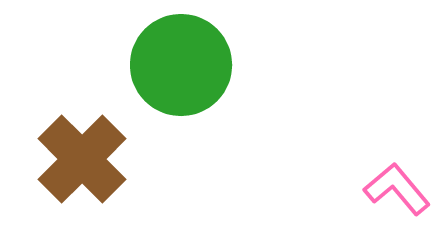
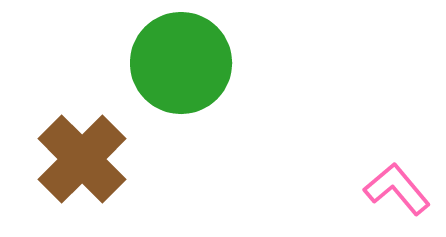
green circle: moved 2 px up
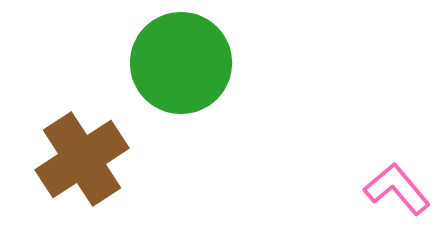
brown cross: rotated 12 degrees clockwise
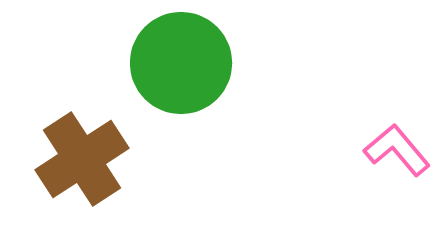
pink L-shape: moved 39 px up
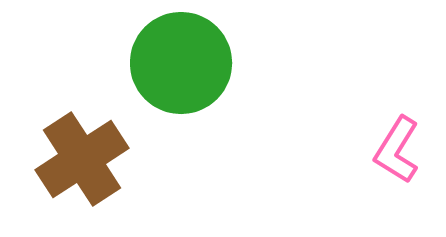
pink L-shape: rotated 108 degrees counterclockwise
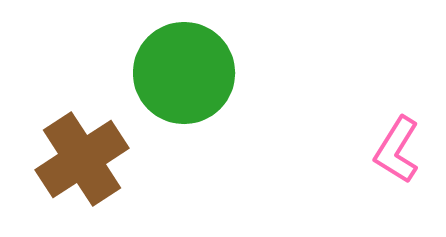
green circle: moved 3 px right, 10 px down
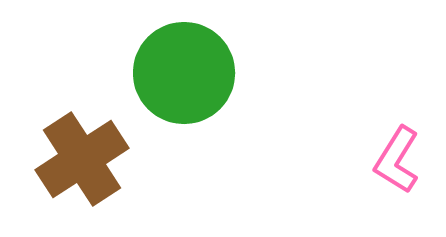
pink L-shape: moved 10 px down
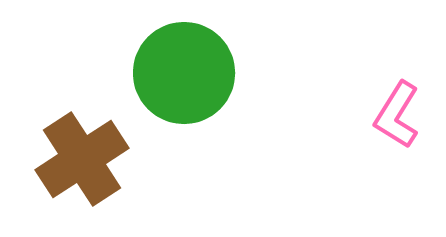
pink L-shape: moved 45 px up
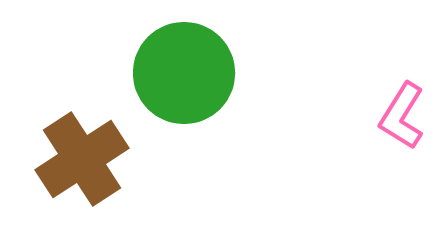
pink L-shape: moved 5 px right, 1 px down
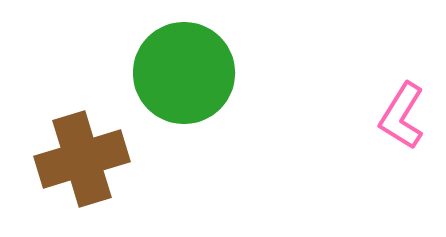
brown cross: rotated 16 degrees clockwise
